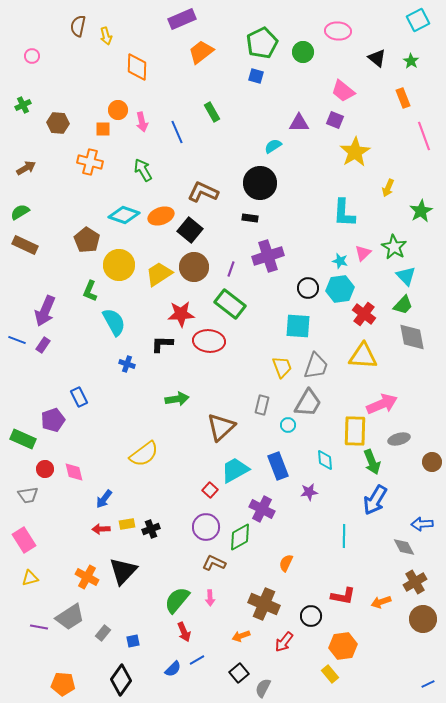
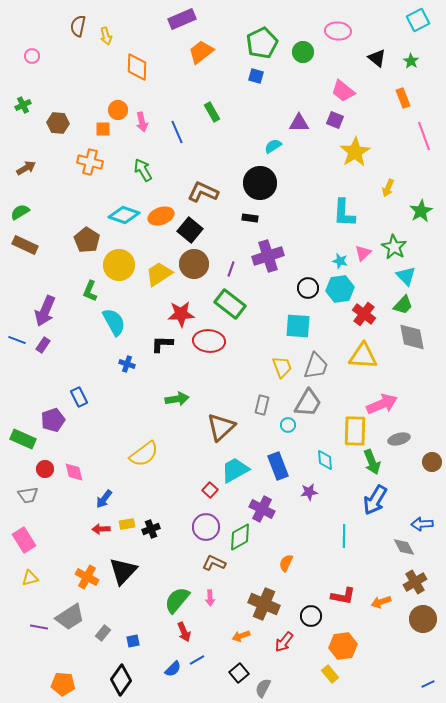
brown circle at (194, 267): moved 3 px up
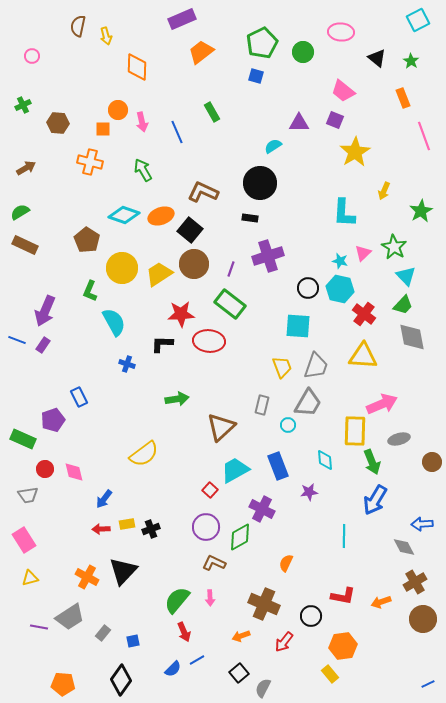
pink ellipse at (338, 31): moved 3 px right, 1 px down
yellow arrow at (388, 188): moved 4 px left, 3 px down
yellow circle at (119, 265): moved 3 px right, 3 px down
cyan hexagon at (340, 289): rotated 20 degrees clockwise
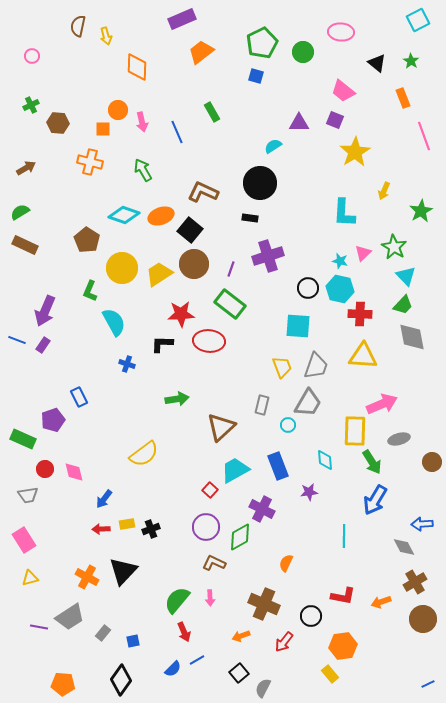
black triangle at (377, 58): moved 5 px down
green cross at (23, 105): moved 8 px right
red cross at (364, 314): moved 4 px left; rotated 35 degrees counterclockwise
green arrow at (372, 462): rotated 10 degrees counterclockwise
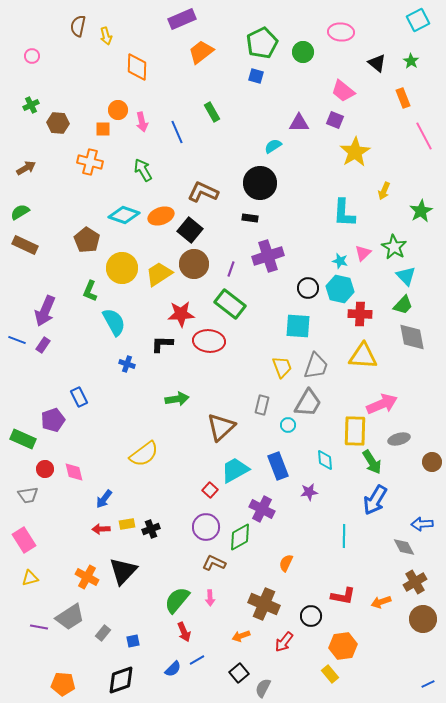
pink line at (424, 136): rotated 8 degrees counterclockwise
black diamond at (121, 680): rotated 36 degrees clockwise
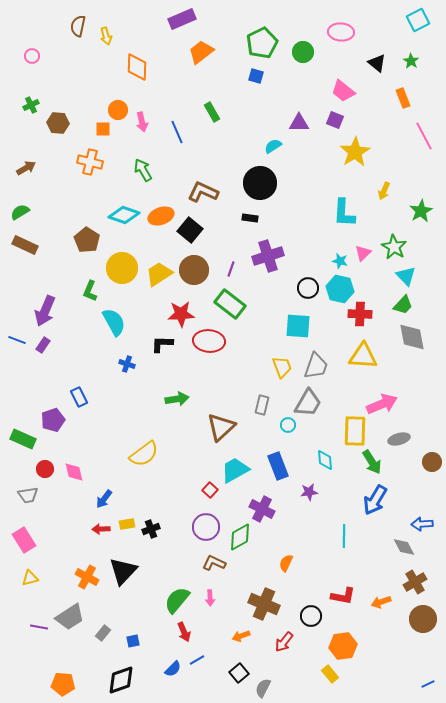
brown circle at (194, 264): moved 6 px down
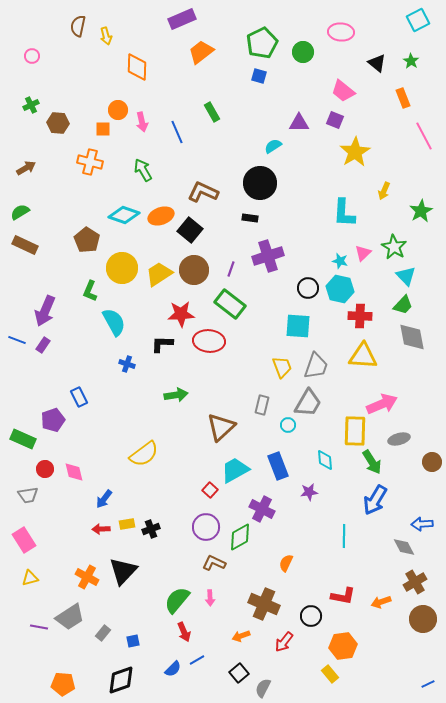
blue square at (256, 76): moved 3 px right
red cross at (360, 314): moved 2 px down
green arrow at (177, 399): moved 1 px left, 4 px up
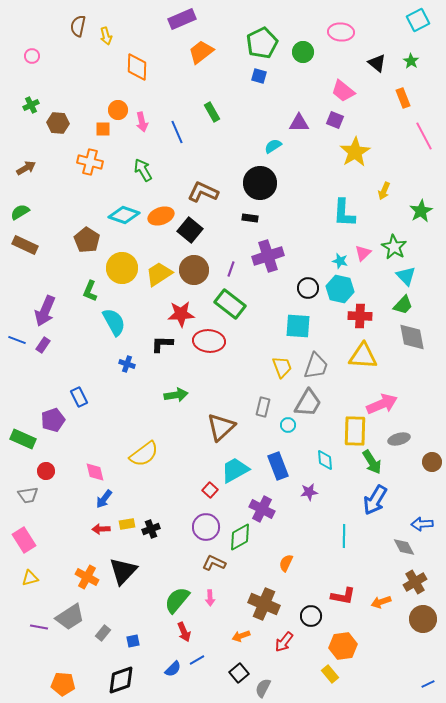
gray rectangle at (262, 405): moved 1 px right, 2 px down
red circle at (45, 469): moved 1 px right, 2 px down
pink diamond at (74, 472): moved 21 px right
